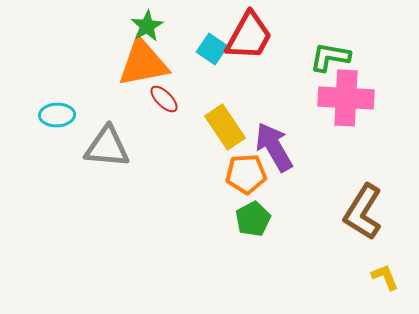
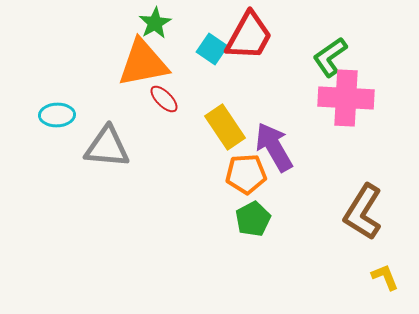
green star: moved 8 px right, 3 px up
green L-shape: rotated 45 degrees counterclockwise
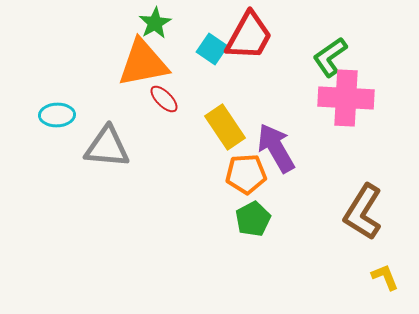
purple arrow: moved 2 px right, 1 px down
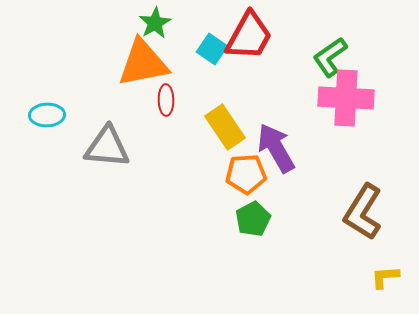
red ellipse: moved 2 px right, 1 px down; rotated 44 degrees clockwise
cyan ellipse: moved 10 px left
yellow L-shape: rotated 72 degrees counterclockwise
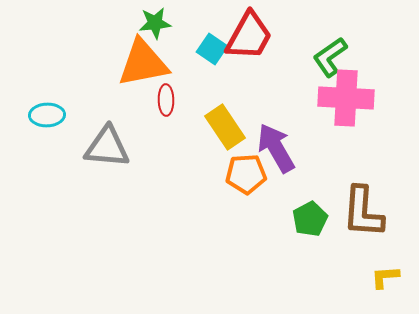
green star: rotated 24 degrees clockwise
brown L-shape: rotated 28 degrees counterclockwise
green pentagon: moved 57 px right
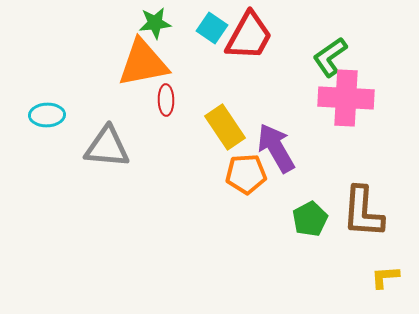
cyan square: moved 21 px up
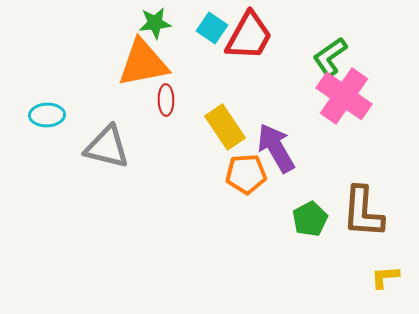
pink cross: moved 2 px left, 2 px up; rotated 32 degrees clockwise
gray triangle: rotated 9 degrees clockwise
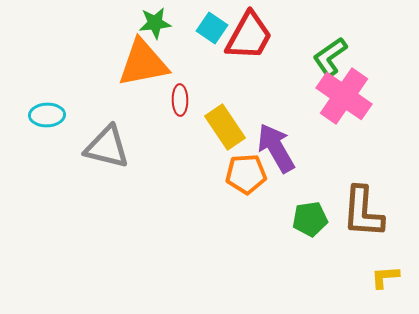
red ellipse: moved 14 px right
green pentagon: rotated 20 degrees clockwise
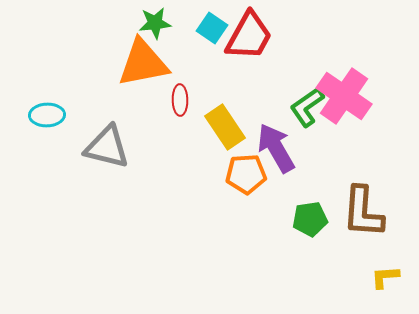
green L-shape: moved 23 px left, 50 px down
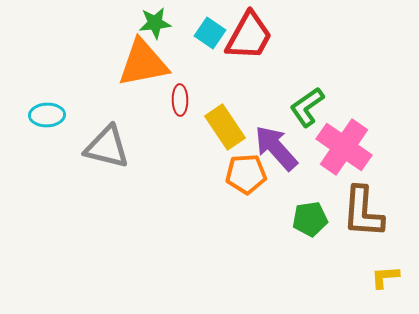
cyan square: moved 2 px left, 5 px down
pink cross: moved 51 px down
purple arrow: rotated 12 degrees counterclockwise
